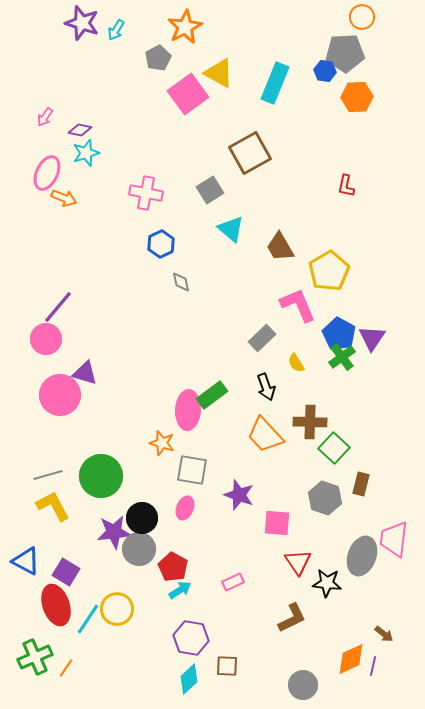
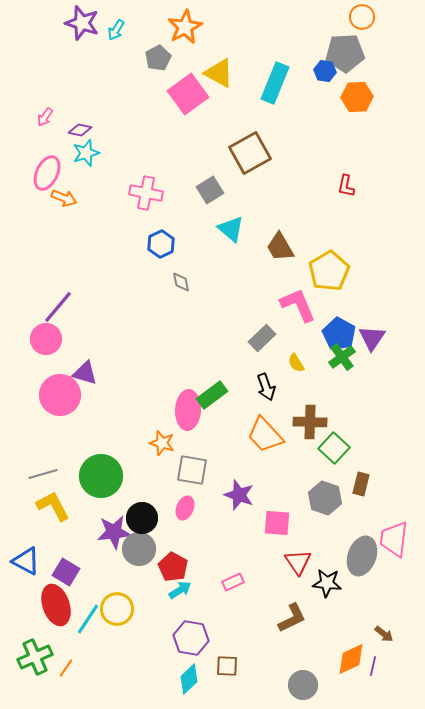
gray line at (48, 475): moved 5 px left, 1 px up
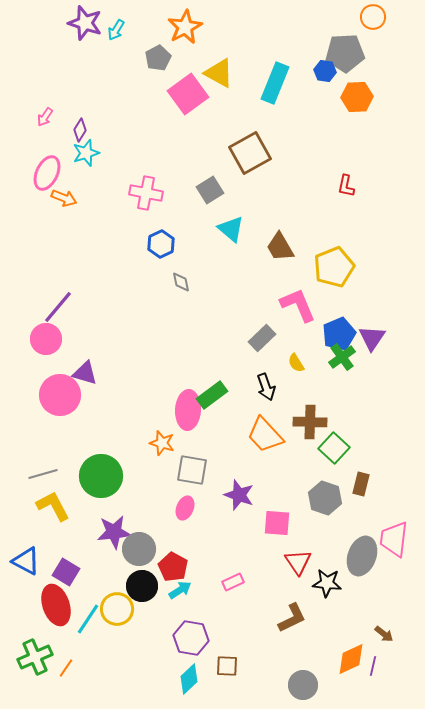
orange circle at (362, 17): moved 11 px right
purple star at (82, 23): moved 3 px right
purple diamond at (80, 130): rotated 70 degrees counterclockwise
yellow pentagon at (329, 271): moved 5 px right, 4 px up; rotated 9 degrees clockwise
blue pentagon at (339, 334): rotated 20 degrees clockwise
black circle at (142, 518): moved 68 px down
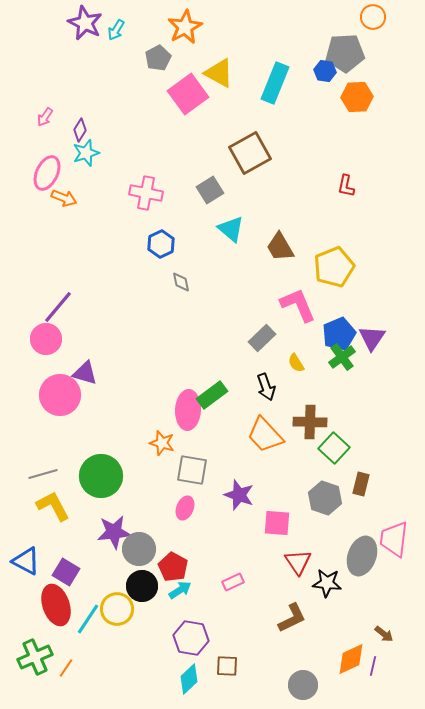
purple star at (85, 23): rotated 8 degrees clockwise
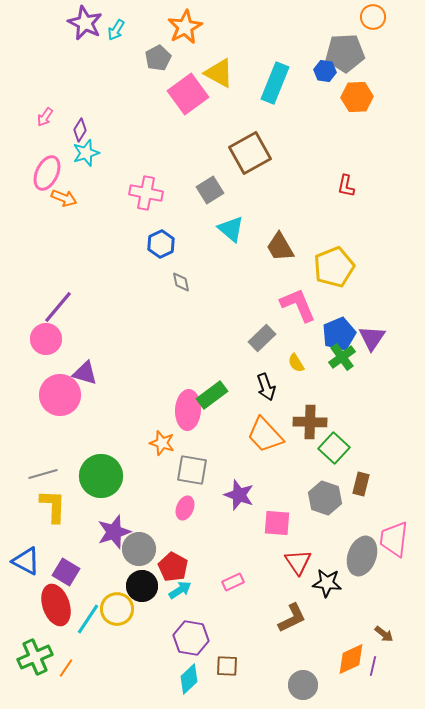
yellow L-shape at (53, 506): rotated 30 degrees clockwise
purple star at (114, 532): rotated 12 degrees counterclockwise
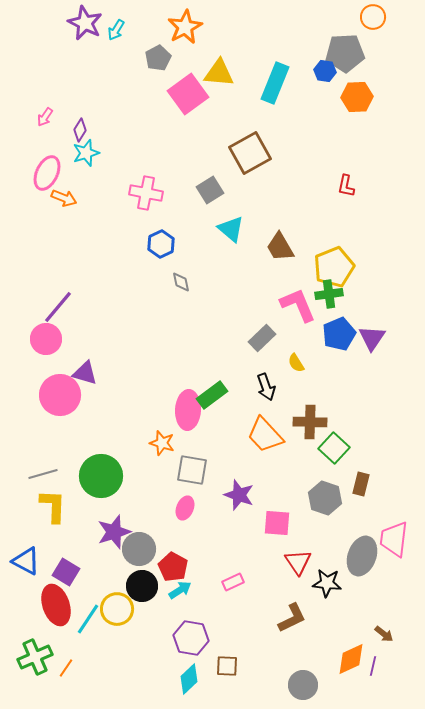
yellow triangle at (219, 73): rotated 24 degrees counterclockwise
green cross at (342, 357): moved 13 px left, 63 px up; rotated 28 degrees clockwise
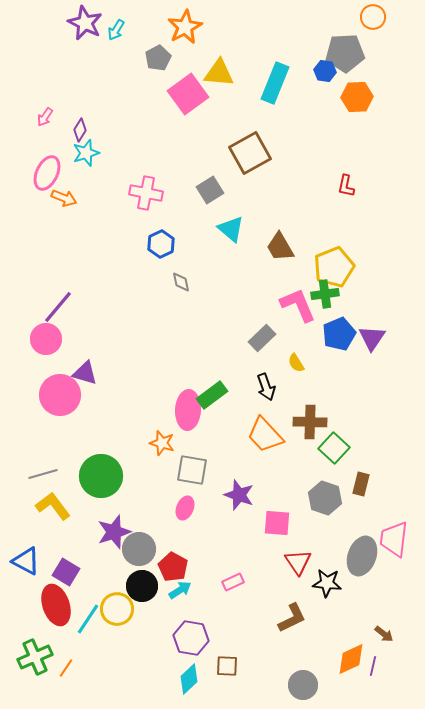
green cross at (329, 294): moved 4 px left
yellow L-shape at (53, 506): rotated 39 degrees counterclockwise
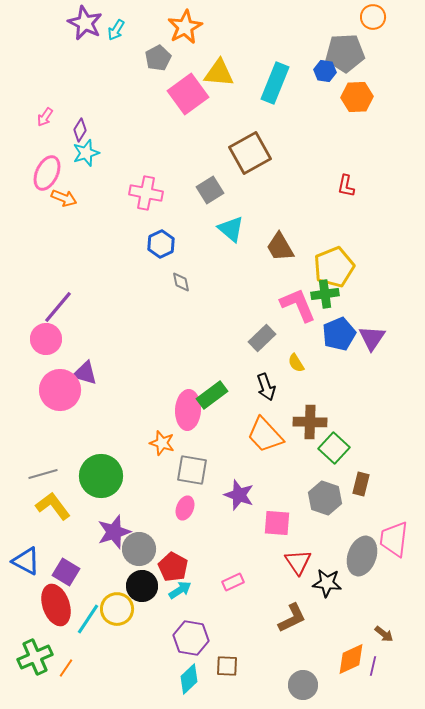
pink circle at (60, 395): moved 5 px up
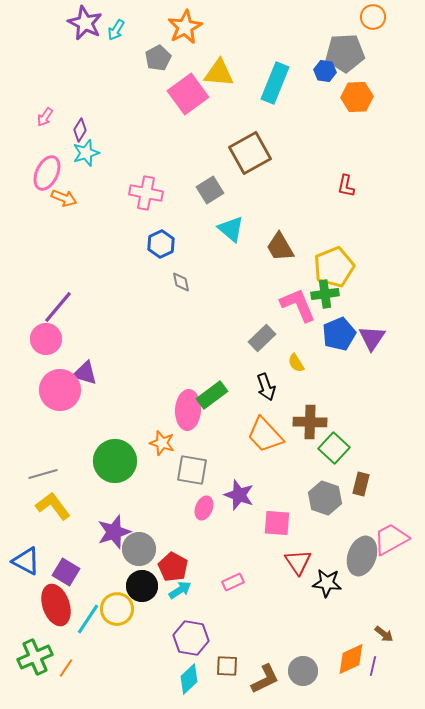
green circle at (101, 476): moved 14 px right, 15 px up
pink ellipse at (185, 508): moved 19 px right
pink trapezoid at (394, 539): moved 3 px left; rotated 54 degrees clockwise
brown L-shape at (292, 618): moved 27 px left, 61 px down
gray circle at (303, 685): moved 14 px up
